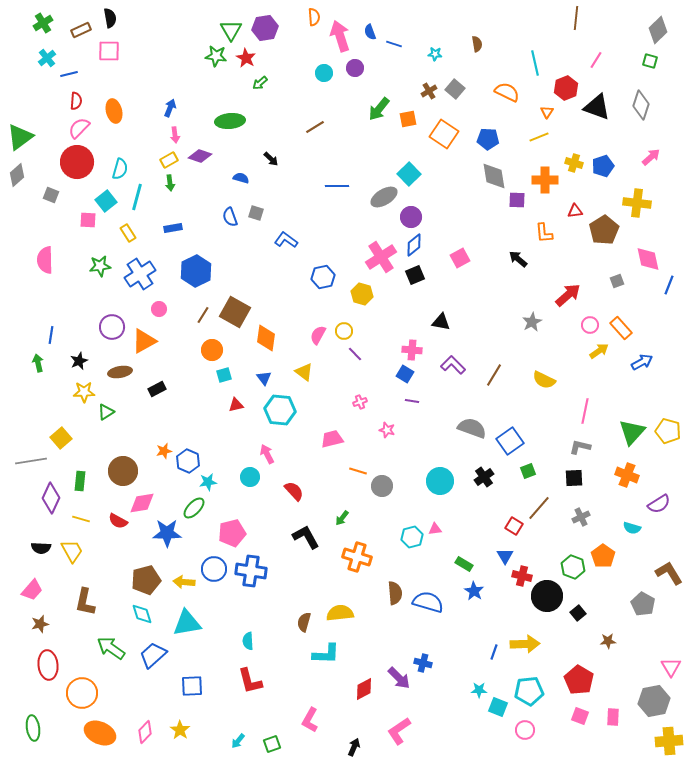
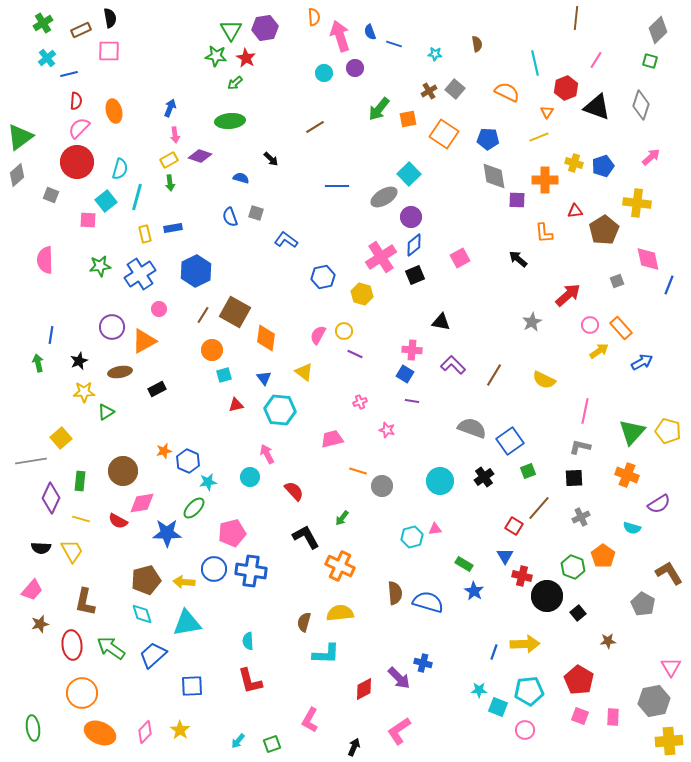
green arrow at (260, 83): moved 25 px left
yellow rectangle at (128, 233): moved 17 px right, 1 px down; rotated 18 degrees clockwise
purple line at (355, 354): rotated 21 degrees counterclockwise
orange cross at (357, 557): moved 17 px left, 9 px down; rotated 8 degrees clockwise
red ellipse at (48, 665): moved 24 px right, 20 px up
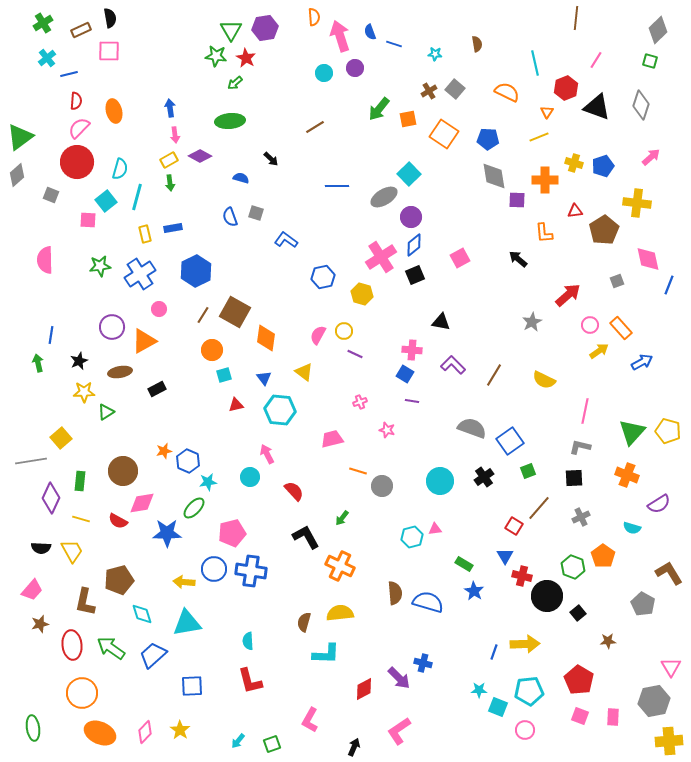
blue arrow at (170, 108): rotated 30 degrees counterclockwise
purple diamond at (200, 156): rotated 10 degrees clockwise
brown pentagon at (146, 580): moved 27 px left
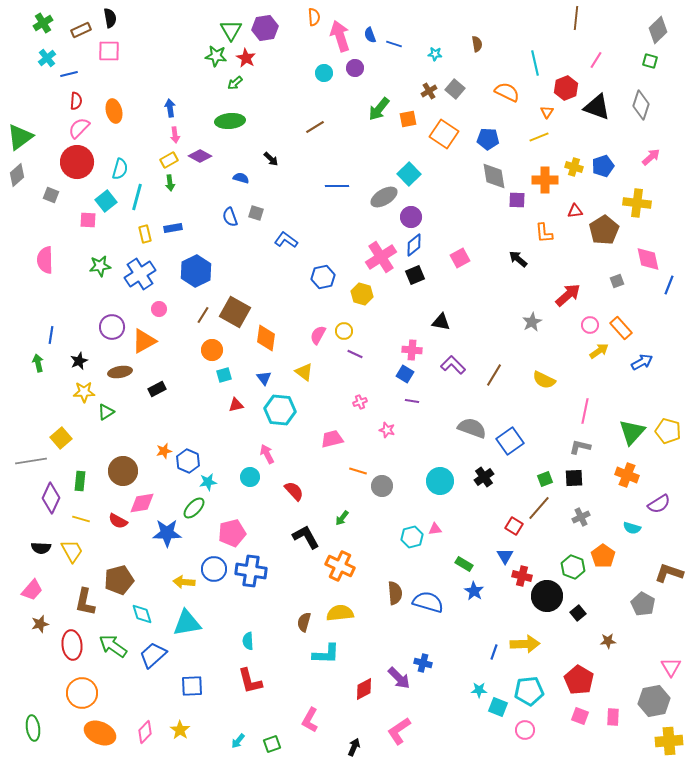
blue semicircle at (370, 32): moved 3 px down
yellow cross at (574, 163): moved 4 px down
green square at (528, 471): moved 17 px right, 8 px down
brown L-shape at (669, 573): rotated 40 degrees counterclockwise
green arrow at (111, 648): moved 2 px right, 2 px up
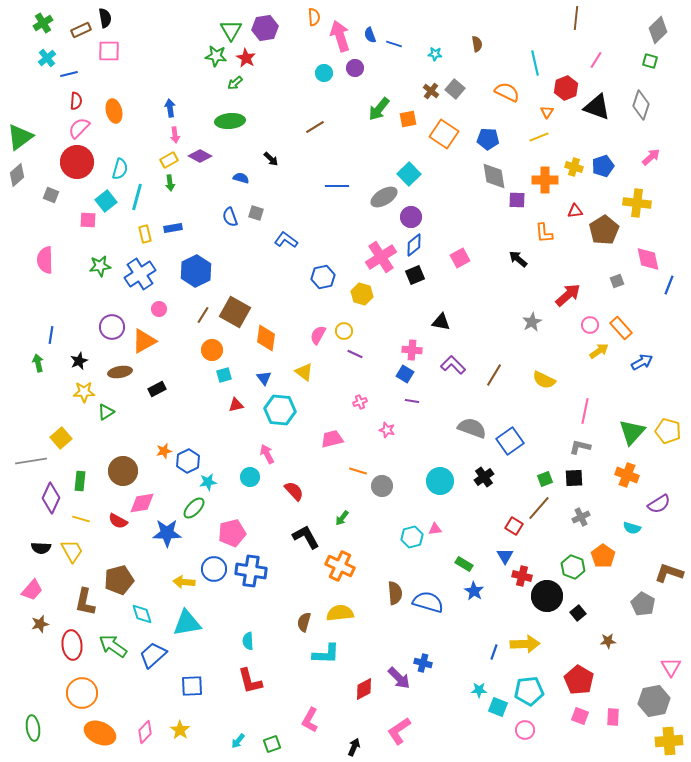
black semicircle at (110, 18): moved 5 px left
brown cross at (429, 91): moved 2 px right; rotated 21 degrees counterclockwise
blue hexagon at (188, 461): rotated 10 degrees clockwise
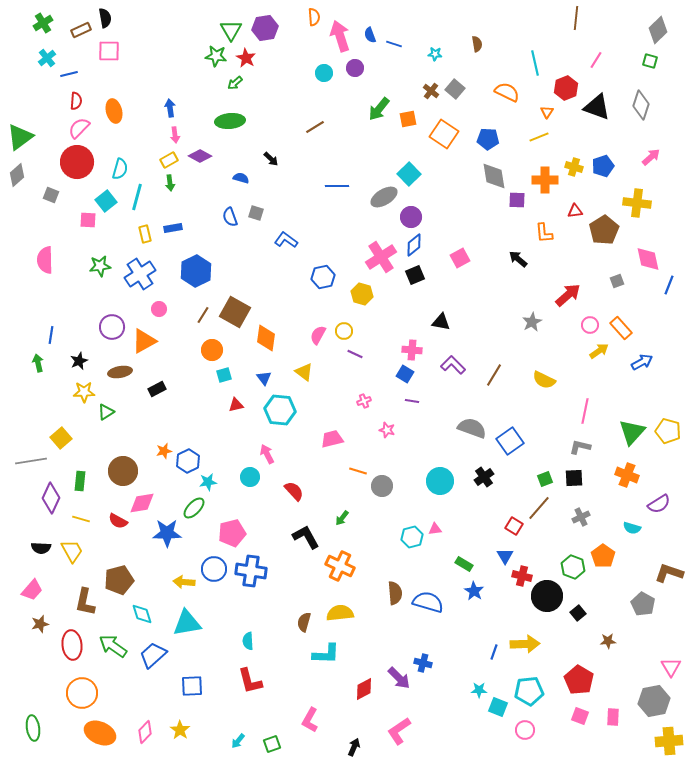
pink cross at (360, 402): moved 4 px right, 1 px up
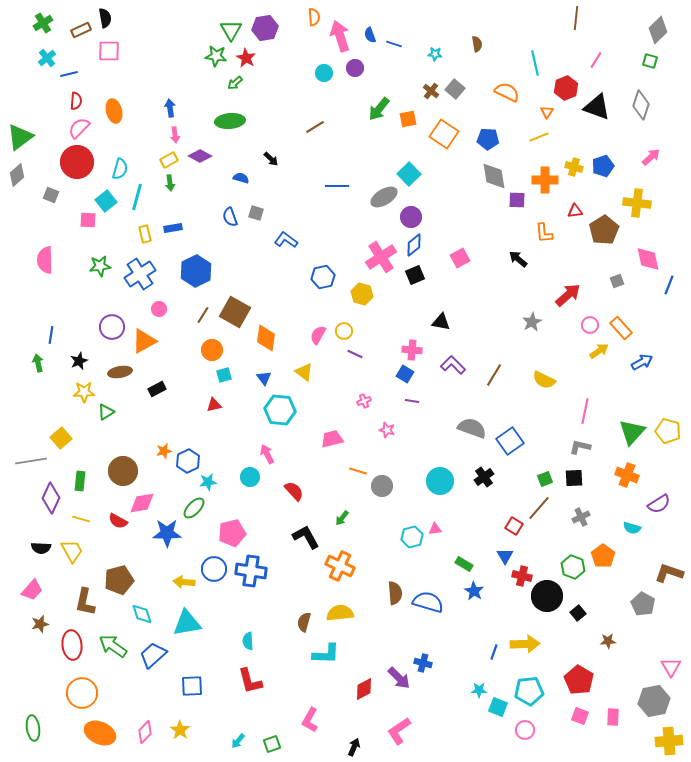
red triangle at (236, 405): moved 22 px left
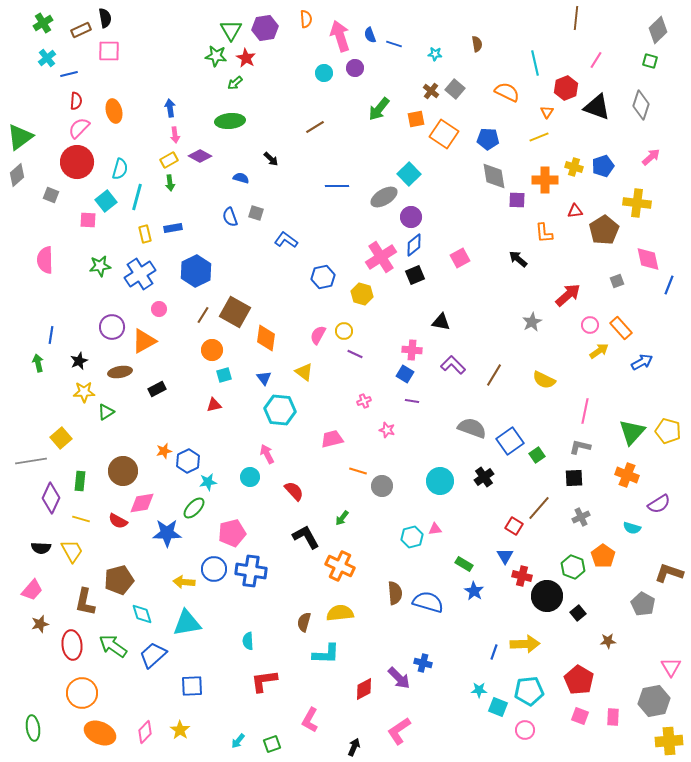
orange semicircle at (314, 17): moved 8 px left, 2 px down
orange square at (408, 119): moved 8 px right
green square at (545, 479): moved 8 px left, 24 px up; rotated 14 degrees counterclockwise
red L-shape at (250, 681): moved 14 px right; rotated 96 degrees clockwise
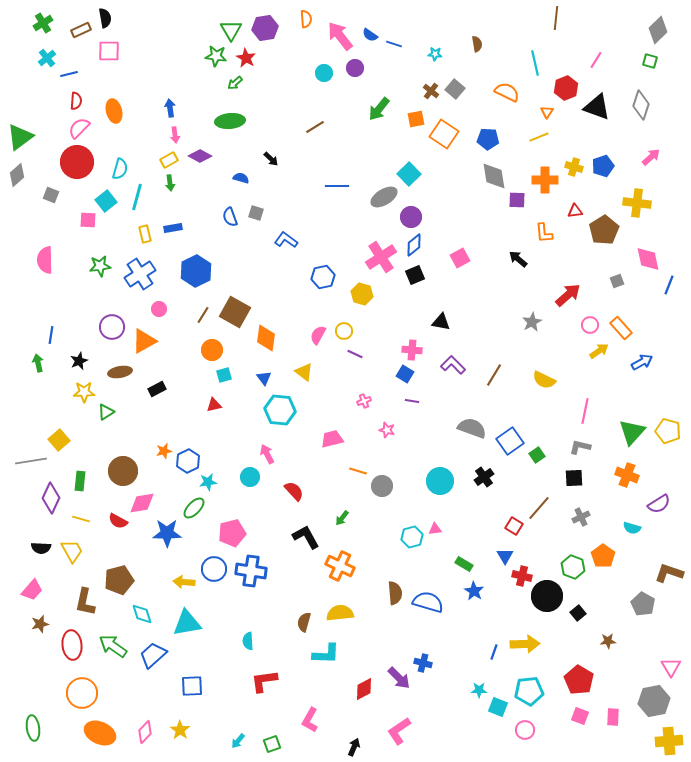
brown line at (576, 18): moved 20 px left
blue semicircle at (370, 35): rotated 35 degrees counterclockwise
pink arrow at (340, 36): rotated 20 degrees counterclockwise
yellow square at (61, 438): moved 2 px left, 2 px down
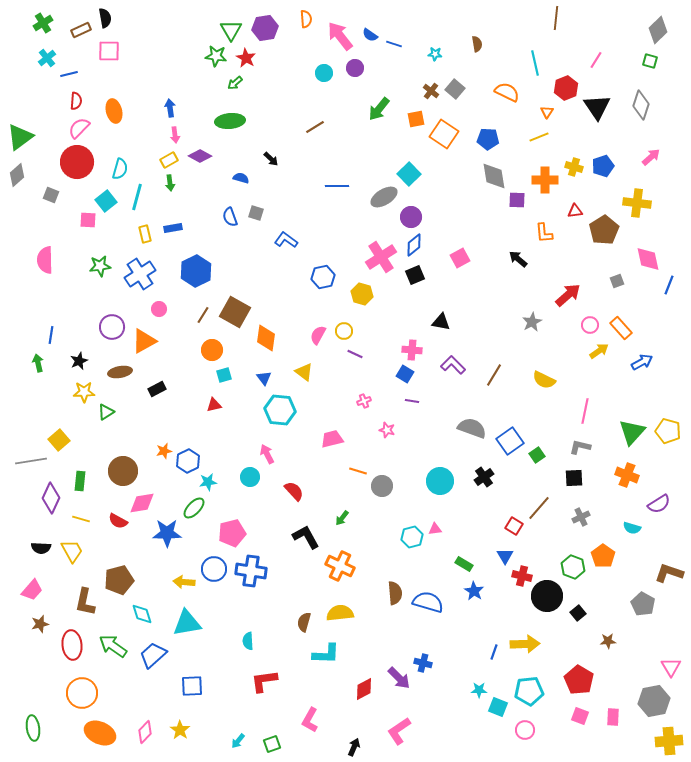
black triangle at (597, 107): rotated 36 degrees clockwise
